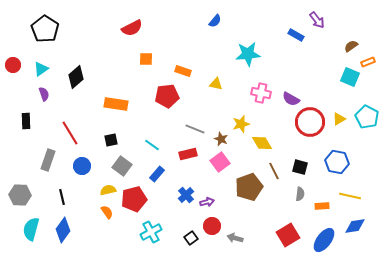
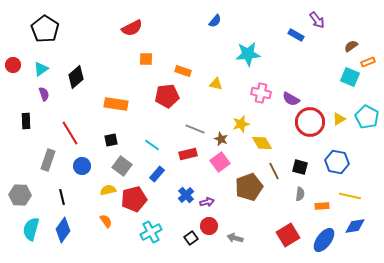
orange semicircle at (107, 212): moved 1 px left, 9 px down
red circle at (212, 226): moved 3 px left
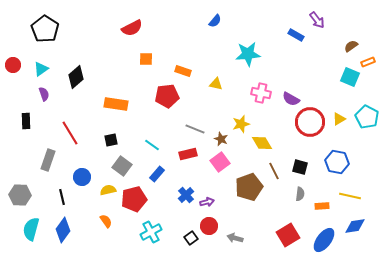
blue circle at (82, 166): moved 11 px down
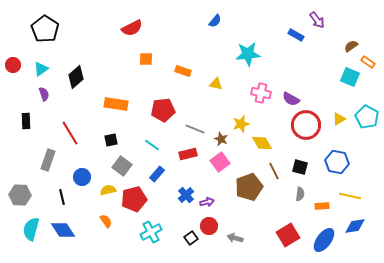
orange rectangle at (368, 62): rotated 56 degrees clockwise
red pentagon at (167, 96): moved 4 px left, 14 px down
red circle at (310, 122): moved 4 px left, 3 px down
blue diamond at (63, 230): rotated 70 degrees counterclockwise
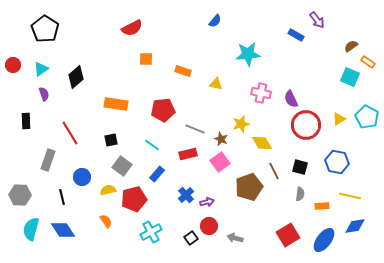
purple semicircle at (291, 99): rotated 36 degrees clockwise
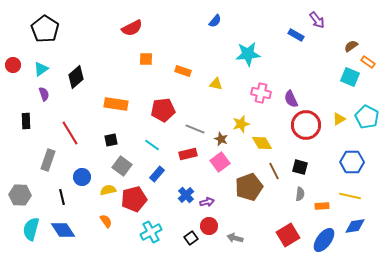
blue hexagon at (337, 162): moved 15 px right; rotated 10 degrees counterclockwise
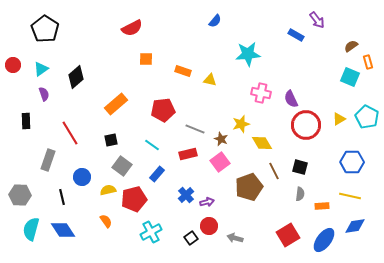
orange rectangle at (368, 62): rotated 40 degrees clockwise
yellow triangle at (216, 84): moved 6 px left, 4 px up
orange rectangle at (116, 104): rotated 50 degrees counterclockwise
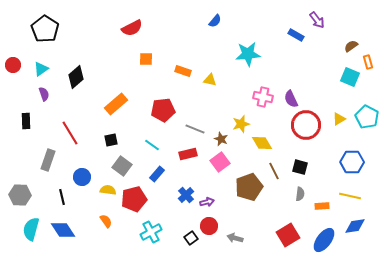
pink cross at (261, 93): moved 2 px right, 4 px down
yellow semicircle at (108, 190): rotated 21 degrees clockwise
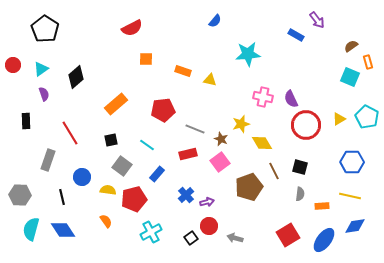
cyan line at (152, 145): moved 5 px left
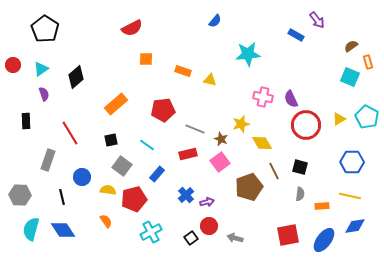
red square at (288, 235): rotated 20 degrees clockwise
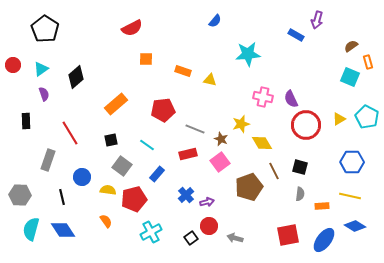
purple arrow at (317, 20): rotated 54 degrees clockwise
blue diamond at (355, 226): rotated 40 degrees clockwise
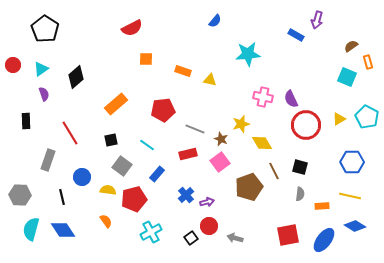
cyan square at (350, 77): moved 3 px left
